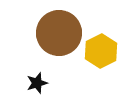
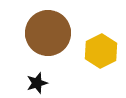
brown circle: moved 11 px left
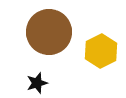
brown circle: moved 1 px right, 1 px up
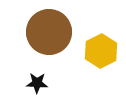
black star: rotated 20 degrees clockwise
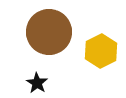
black star: rotated 30 degrees clockwise
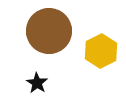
brown circle: moved 1 px up
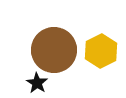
brown circle: moved 5 px right, 19 px down
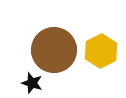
black star: moved 5 px left; rotated 15 degrees counterclockwise
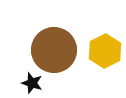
yellow hexagon: moved 4 px right
